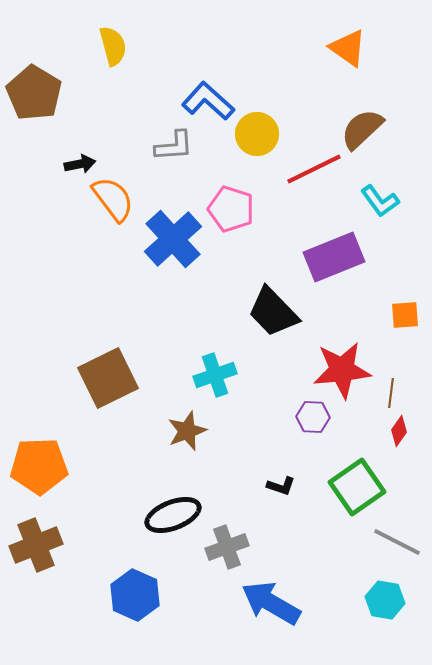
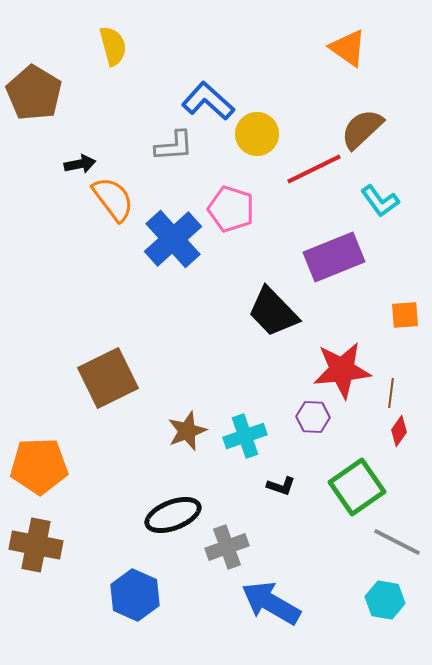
cyan cross: moved 30 px right, 61 px down
brown cross: rotated 33 degrees clockwise
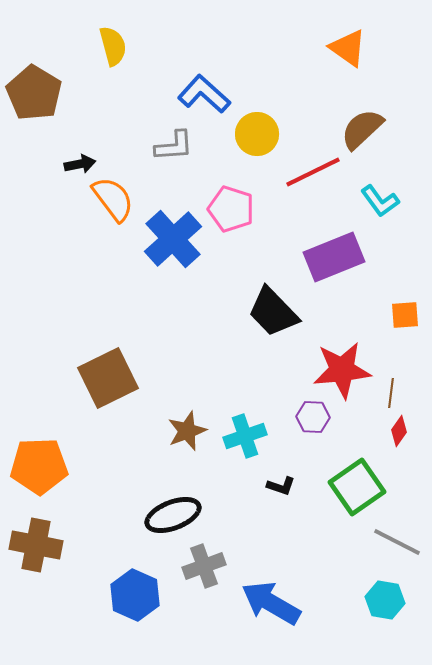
blue L-shape: moved 4 px left, 7 px up
red line: moved 1 px left, 3 px down
gray cross: moved 23 px left, 19 px down
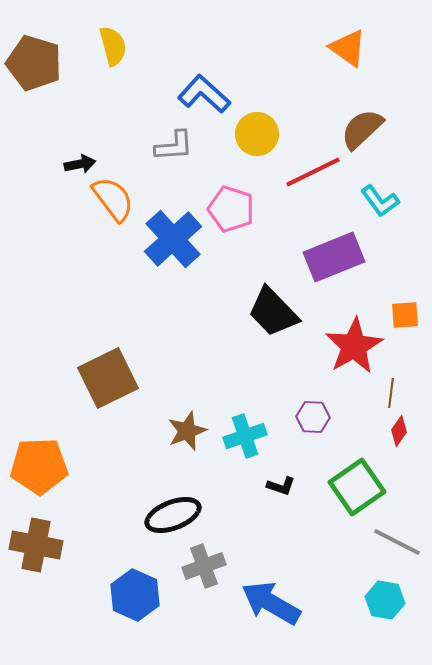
brown pentagon: moved 30 px up; rotated 14 degrees counterclockwise
red star: moved 12 px right, 24 px up; rotated 24 degrees counterclockwise
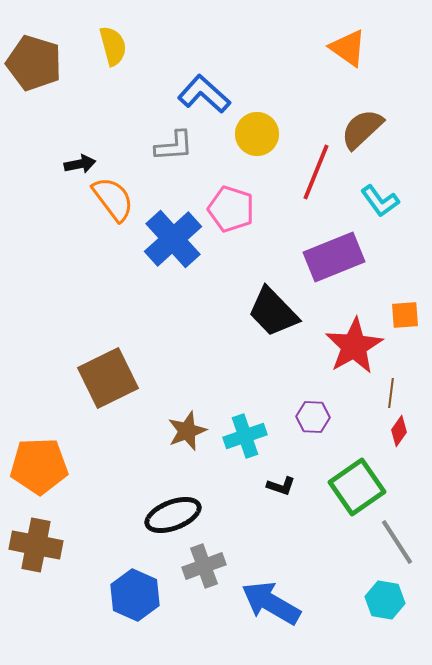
red line: moved 3 px right; rotated 42 degrees counterclockwise
gray line: rotated 30 degrees clockwise
